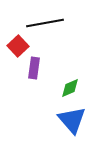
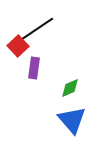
black line: moved 8 px left, 6 px down; rotated 24 degrees counterclockwise
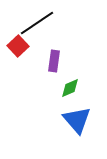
black line: moved 6 px up
purple rectangle: moved 20 px right, 7 px up
blue triangle: moved 5 px right
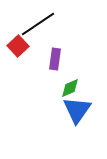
black line: moved 1 px right, 1 px down
purple rectangle: moved 1 px right, 2 px up
blue triangle: moved 10 px up; rotated 16 degrees clockwise
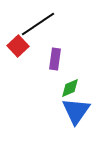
blue triangle: moved 1 px left, 1 px down
